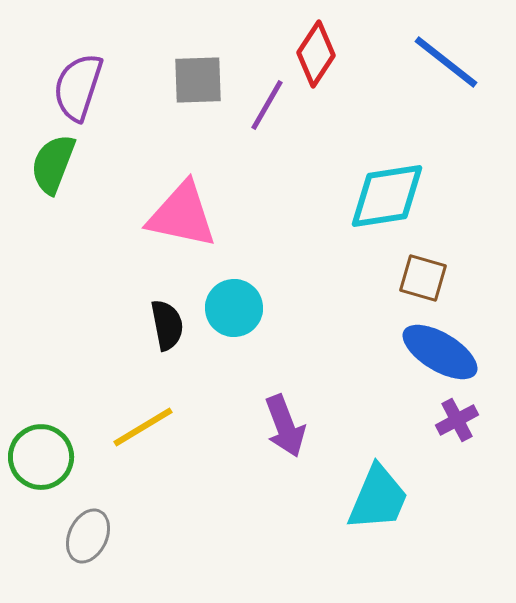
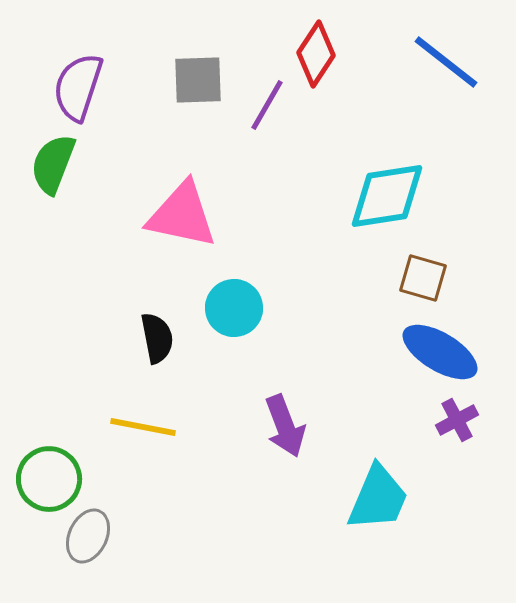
black semicircle: moved 10 px left, 13 px down
yellow line: rotated 42 degrees clockwise
green circle: moved 8 px right, 22 px down
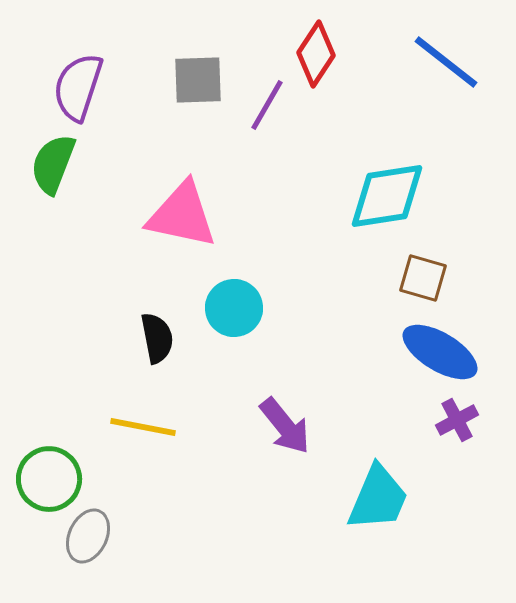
purple arrow: rotated 18 degrees counterclockwise
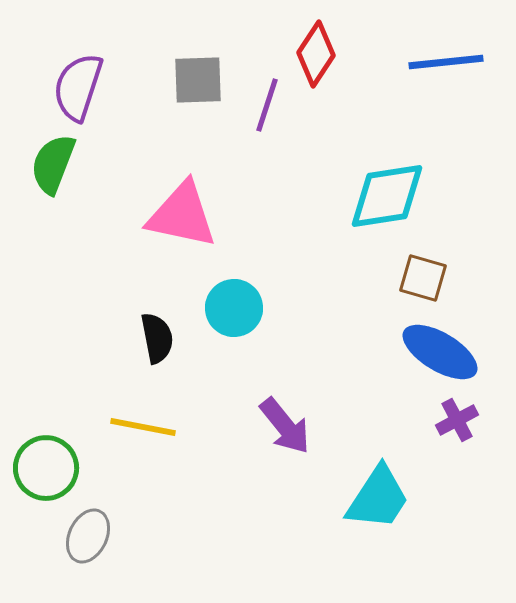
blue line: rotated 44 degrees counterclockwise
purple line: rotated 12 degrees counterclockwise
green circle: moved 3 px left, 11 px up
cyan trapezoid: rotated 10 degrees clockwise
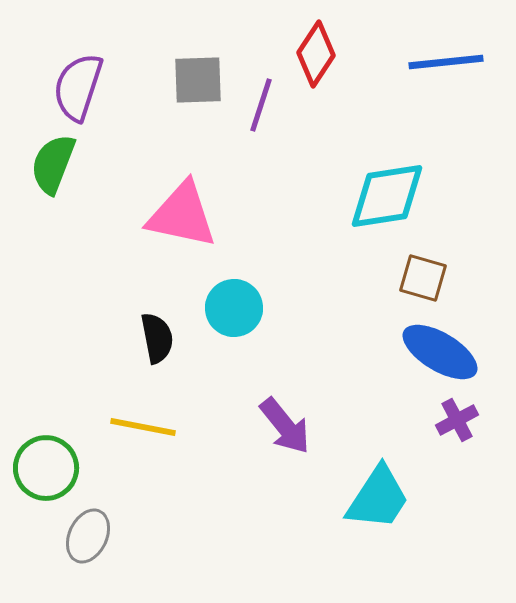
purple line: moved 6 px left
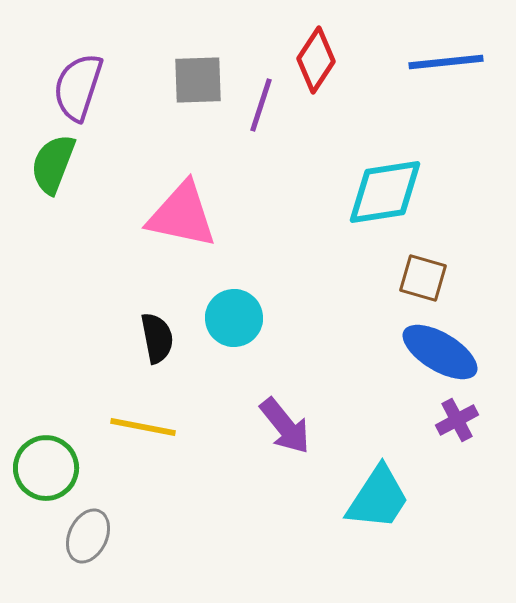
red diamond: moved 6 px down
cyan diamond: moved 2 px left, 4 px up
cyan circle: moved 10 px down
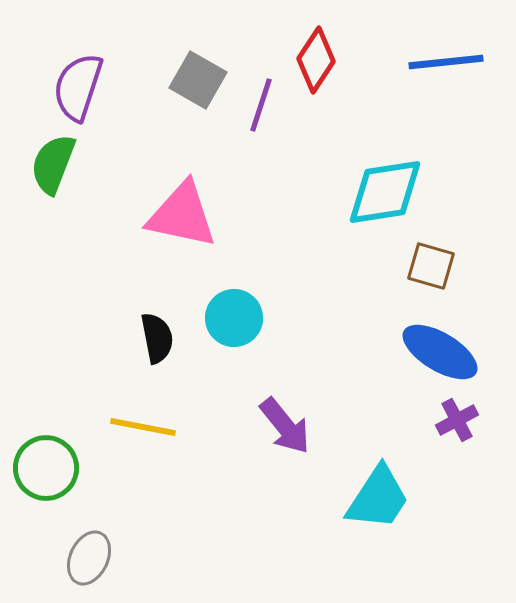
gray square: rotated 32 degrees clockwise
brown square: moved 8 px right, 12 px up
gray ellipse: moved 1 px right, 22 px down
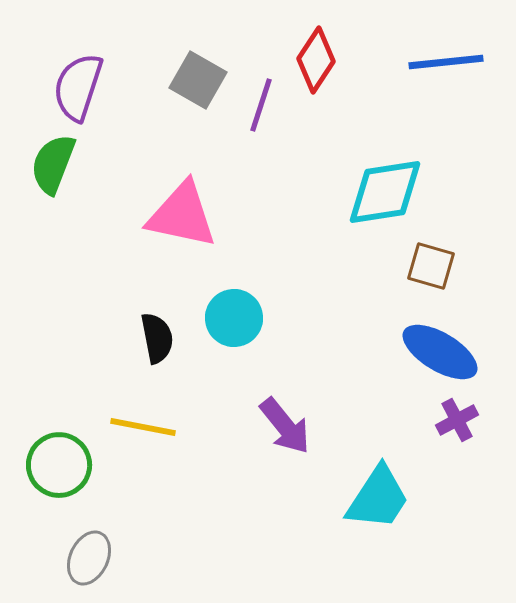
green circle: moved 13 px right, 3 px up
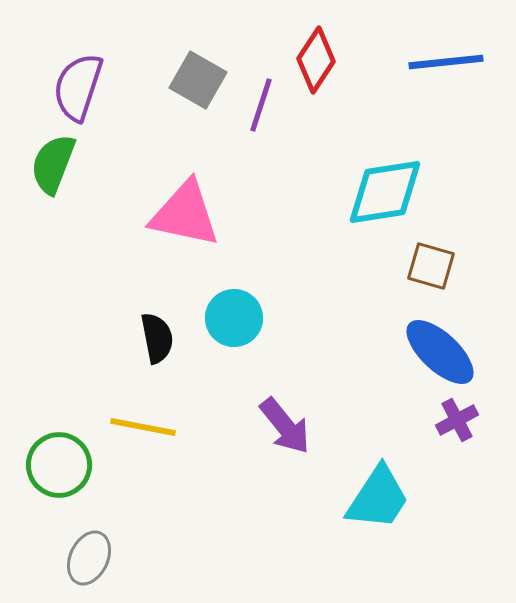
pink triangle: moved 3 px right, 1 px up
blue ellipse: rotated 12 degrees clockwise
